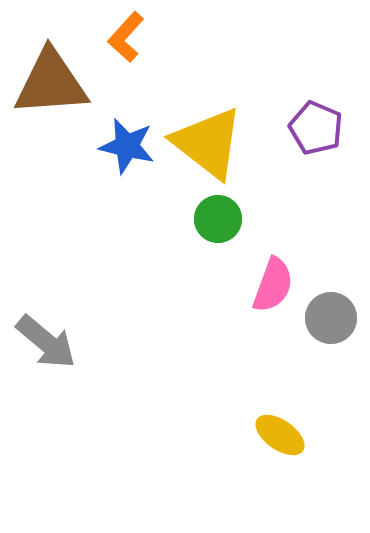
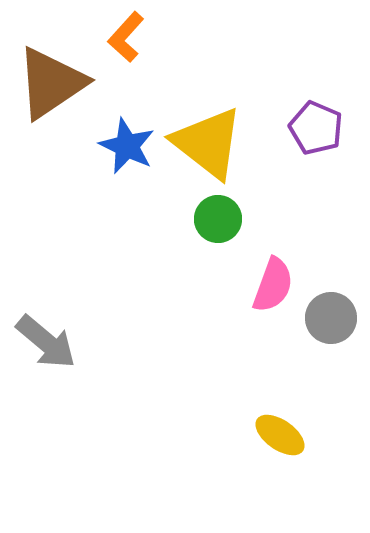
brown triangle: rotated 30 degrees counterclockwise
blue star: rotated 12 degrees clockwise
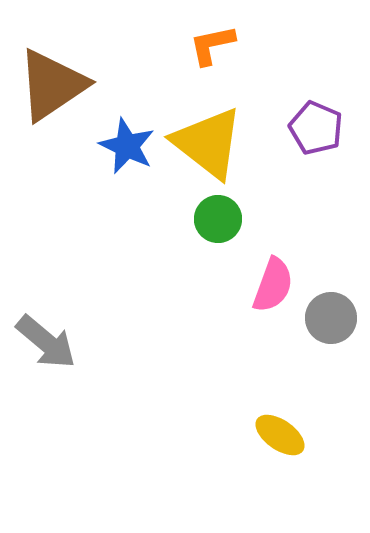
orange L-shape: moved 86 px right, 8 px down; rotated 36 degrees clockwise
brown triangle: moved 1 px right, 2 px down
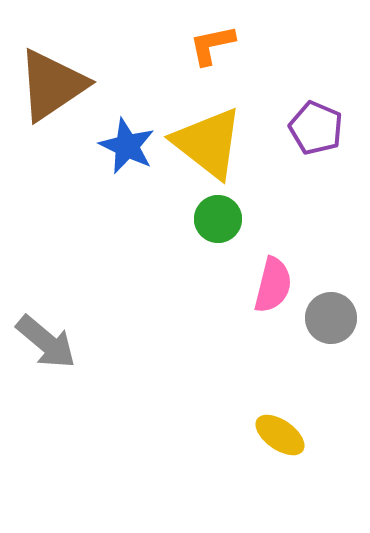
pink semicircle: rotated 6 degrees counterclockwise
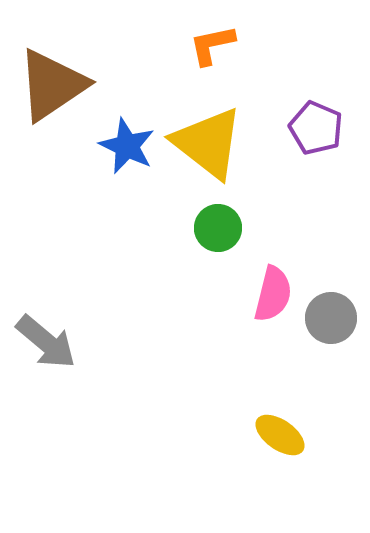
green circle: moved 9 px down
pink semicircle: moved 9 px down
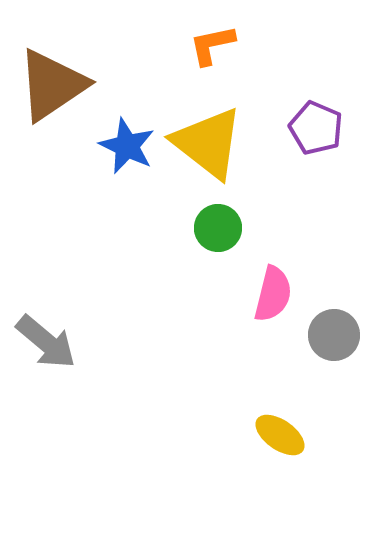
gray circle: moved 3 px right, 17 px down
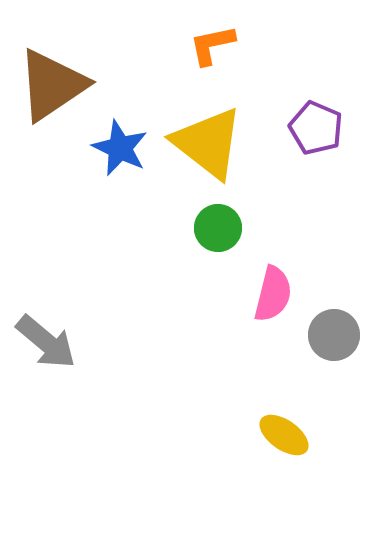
blue star: moved 7 px left, 2 px down
yellow ellipse: moved 4 px right
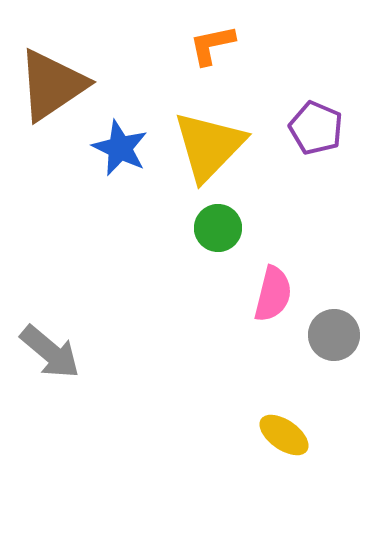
yellow triangle: moved 1 px right, 3 px down; rotated 36 degrees clockwise
gray arrow: moved 4 px right, 10 px down
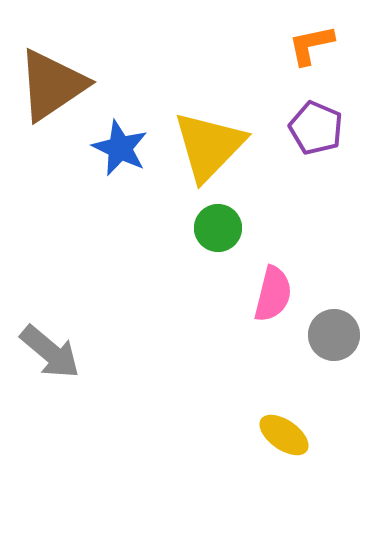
orange L-shape: moved 99 px right
